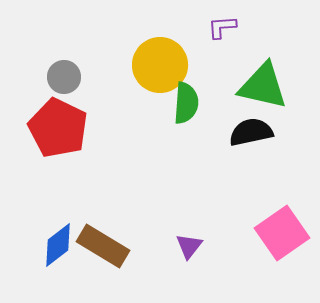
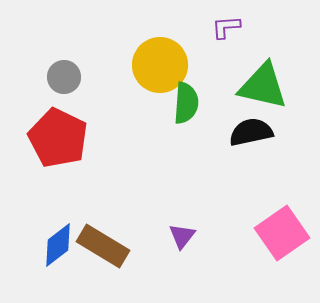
purple L-shape: moved 4 px right
red pentagon: moved 10 px down
purple triangle: moved 7 px left, 10 px up
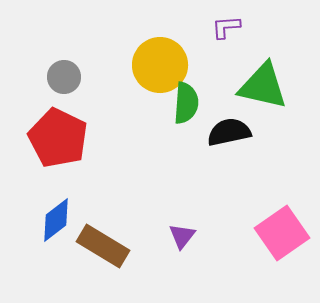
black semicircle: moved 22 px left
blue diamond: moved 2 px left, 25 px up
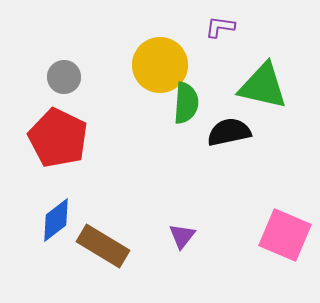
purple L-shape: moved 6 px left; rotated 12 degrees clockwise
pink square: moved 3 px right, 2 px down; rotated 32 degrees counterclockwise
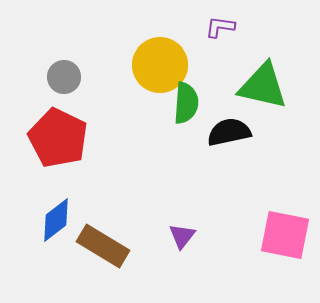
pink square: rotated 12 degrees counterclockwise
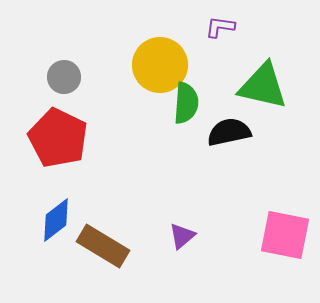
purple triangle: rotated 12 degrees clockwise
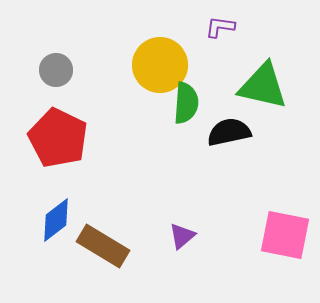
gray circle: moved 8 px left, 7 px up
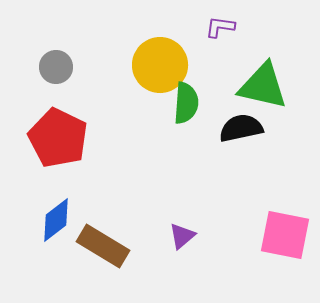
gray circle: moved 3 px up
black semicircle: moved 12 px right, 4 px up
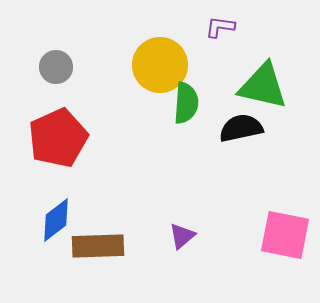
red pentagon: rotated 22 degrees clockwise
brown rectangle: moved 5 px left; rotated 33 degrees counterclockwise
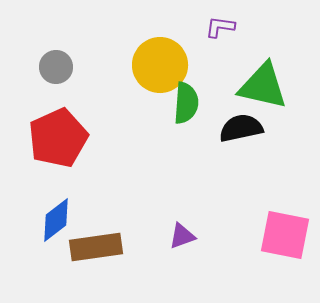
purple triangle: rotated 20 degrees clockwise
brown rectangle: moved 2 px left, 1 px down; rotated 6 degrees counterclockwise
